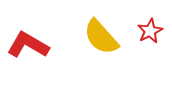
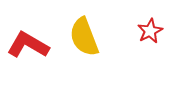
yellow semicircle: moved 17 px left; rotated 21 degrees clockwise
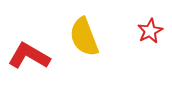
red L-shape: moved 1 px right, 11 px down
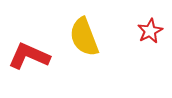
red L-shape: rotated 6 degrees counterclockwise
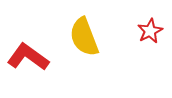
red L-shape: moved 1 px left, 1 px down; rotated 12 degrees clockwise
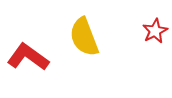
red star: moved 5 px right
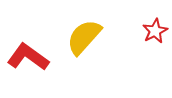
yellow semicircle: rotated 63 degrees clockwise
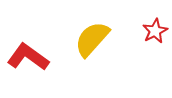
yellow semicircle: moved 8 px right, 2 px down
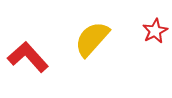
red L-shape: rotated 12 degrees clockwise
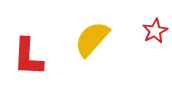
red L-shape: rotated 135 degrees counterclockwise
